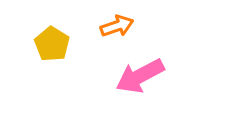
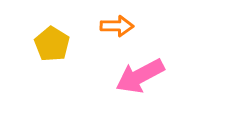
orange arrow: rotated 20 degrees clockwise
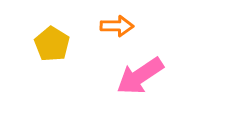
pink arrow: rotated 6 degrees counterclockwise
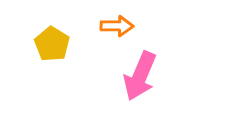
pink arrow: rotated 33 degrees counterclockwise
